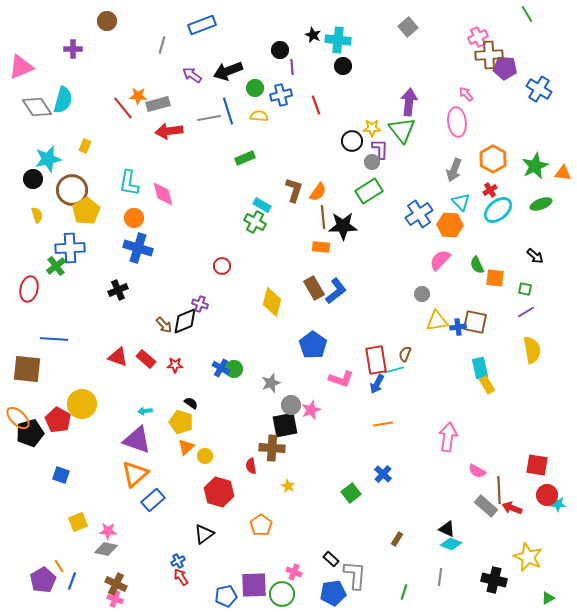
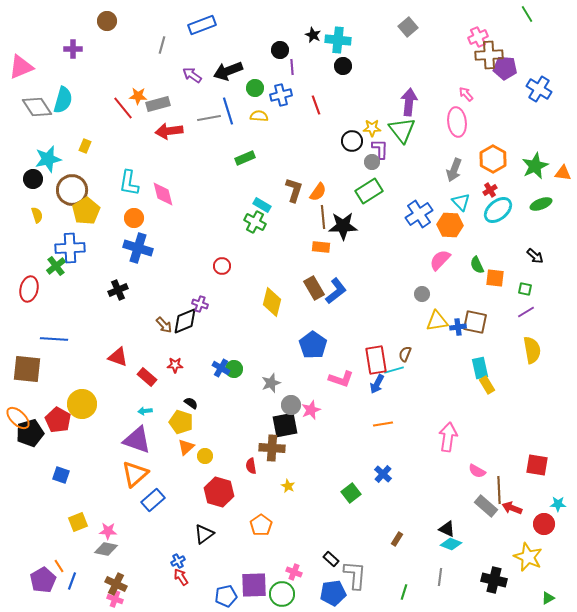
red rectangle at (146, 359): moved 1 px right, 18 px down
red circle at (547, 495): moved 3 px left, 29 px down
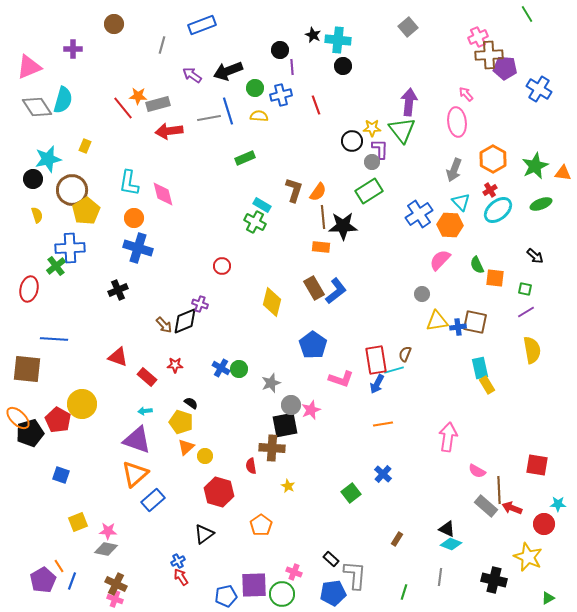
brown circle at (107, 21): moved 7 px right, 3 px down
pink triangle at (21, 67): moved 8 px right
green circle at (234, 369): moved 5 px right
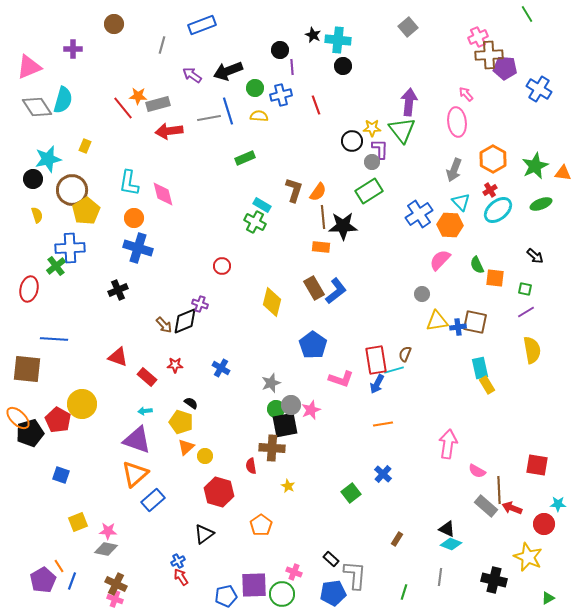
green circle at (239, 369): moved 37 px right, 40 px down
pink arrow at (448, 437): moved 7 px down
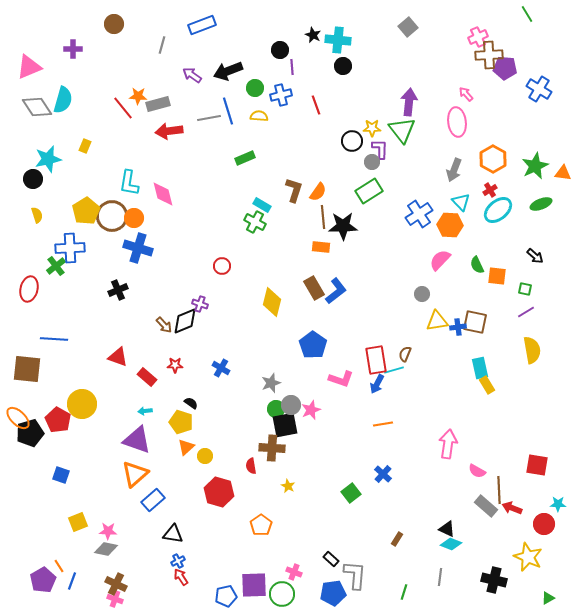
brown circle at (72, 190): moved 40 px right, 26 px down
orange square at (495, 278): moved 2 px right, 2 px up
black triangle at (204, 534): moved 31 px left; rotated 45 degrees clockwise
